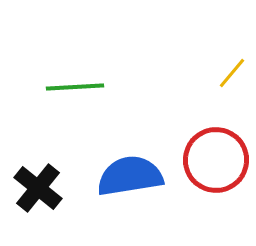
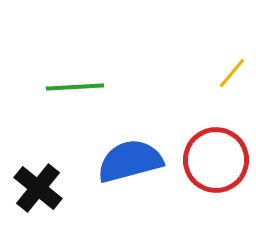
blue semicircle: moved 15 px up; rotated 6 degrees counterclockwise
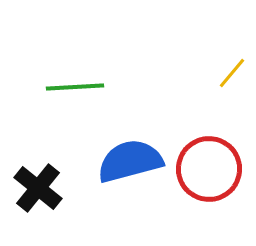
red circle: moved 7 px left, 9 px down
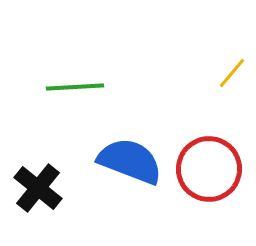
blue semicircle: rotated 36 degrees clockwise
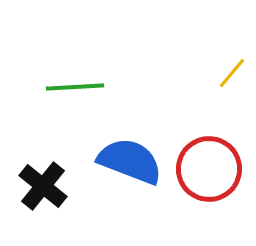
black cross: moved 5 px right, 2 px up
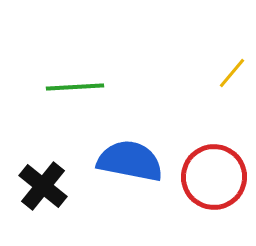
blue semicircle: rotated 10 degrees counterclockwise
red circle: moved 5 px right, 8 px down
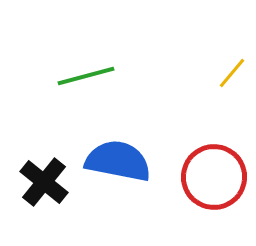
green line: moved 11 px right, 11 px up; rotated 12 degrees counterclockwise
blue semicircle: moved 12 px left
black cross: moved 1 px right, 4 px up
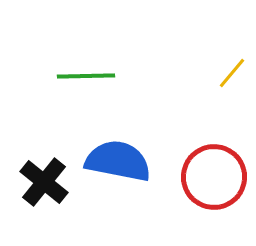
green line: rotated 14 degrees clockwise
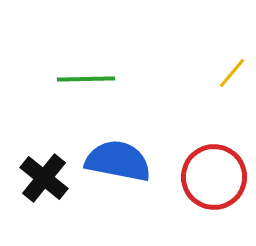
green line: moved 3 px down
black cross: moved 4 px up
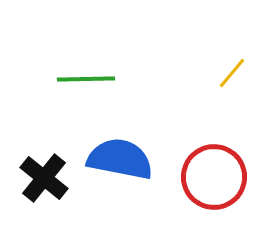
blue semicircle: moved 2 px right, 2 px up
